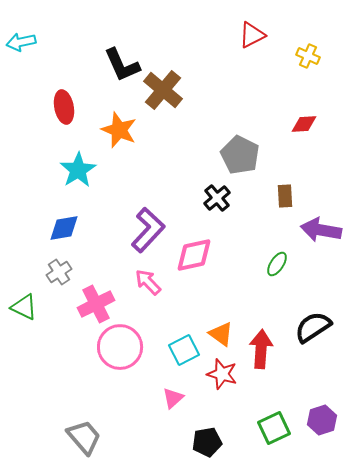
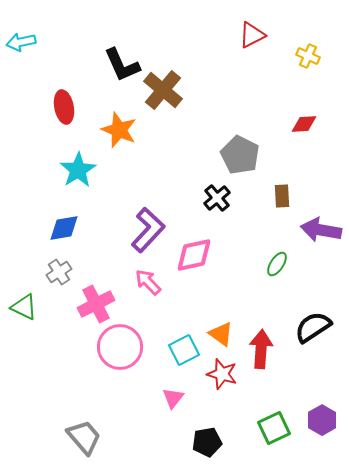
brown rectangle: moved 3 px left
pink triangle: rotated 10 degrees counterclockwise
purple hexagon: rotated 12 degrees counterclockwise
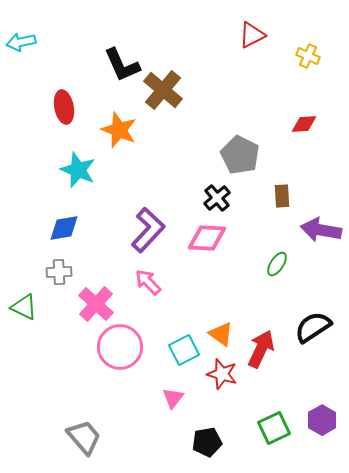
cyan star: rotated 18 degrees counterclockwise
pink diamond: moved 13 px right, 17 px up; rotated 15 degrees clockwise
gray cross: rotated 30 degrees clockwise
pink cross: rotated 21 degrees counterclockwise
red arrow: rotated 21 degrees clockwise
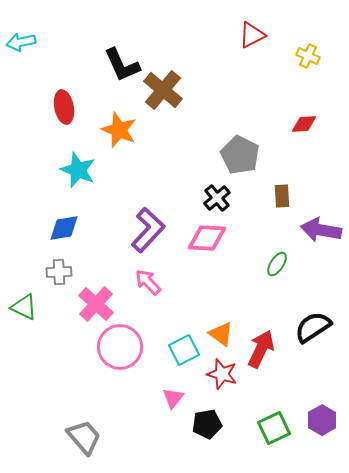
black pentagon: moved 18 px up
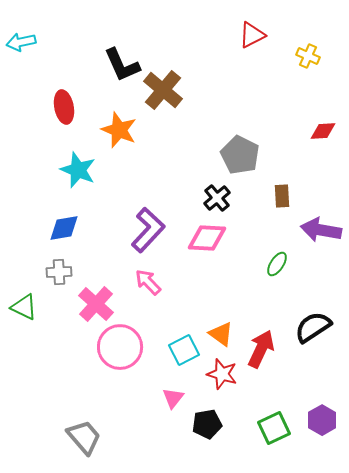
red diamond: moved 19 px right, 7 px down
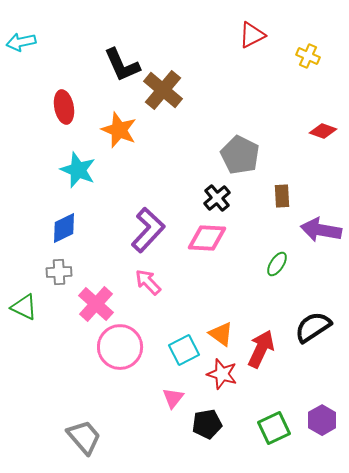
red diamond: rotated 24 degrees clockwise
blue diamond: rotated 16 degrees counterclockwise
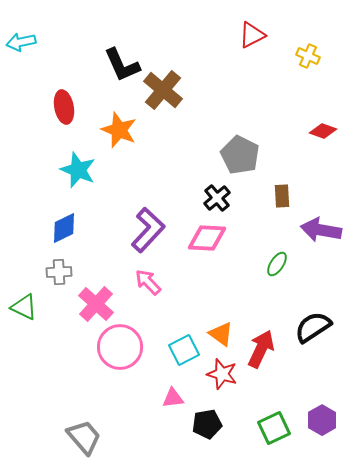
pink triangle: rotated 45 degrees clockwise
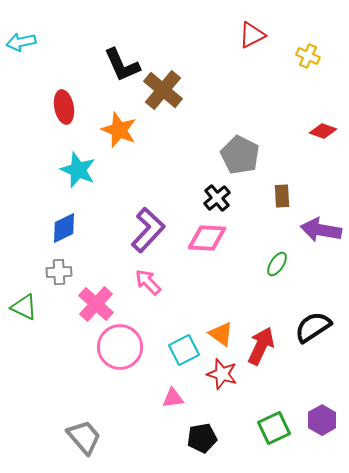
red arrow: moved 3 px up
black pentagon: moved 5 px left, 14 px down
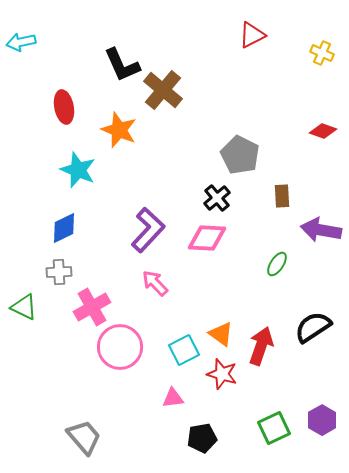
yellow cross: moved 14 px right, 3 px up
pink arrow: moved 7 px right, 1 px down
pink cross: moved 4 px left, 3 px down; rotated 18 degrees clockwise
red arrow: rotated 6 degrees counterclockwise
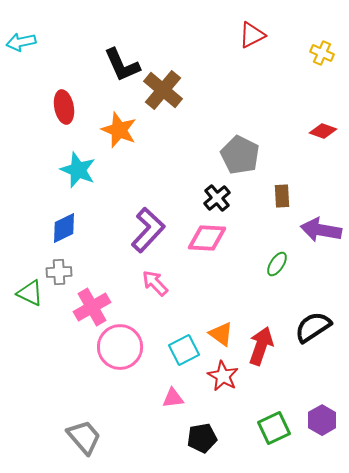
green triangle: moved 6 px right, 14 px up
red star: moved 1 px right, 2 px down; rotated 12 degrees clockwise
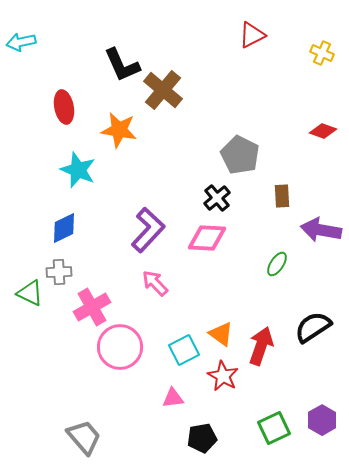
orange star: rotated 12 degrees counterclockwise
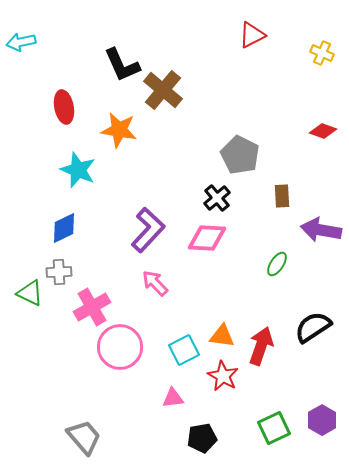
orange triangle: moved 1 px right, 2 px down; rotated 28 degrees counterclockwise
